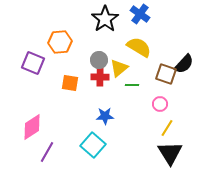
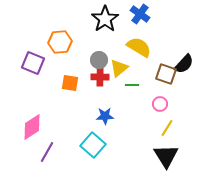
black triangle: moved 4 px left, 3 px down
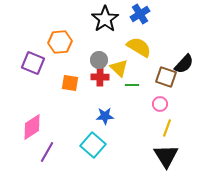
blue cross: rotated 24 degrees clockwise
yellow triangle: rotated 36 degrees counterclockwise
brown square: moved 3 px down
yellow line: rotated 12 degrees counterclockwise
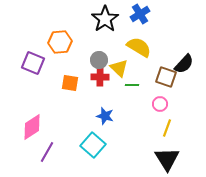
blue star: rotated 18 degrees clockwise
black triangle: moved 1 px right, 3 px down
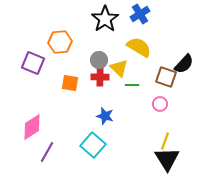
yellow line: moved 2 px left, 13 px down
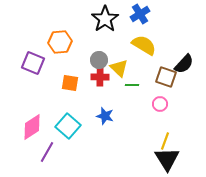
yellow semicircle: moved 5 px right, 2 px up
cyan square: moved 25 px left, 19 px up
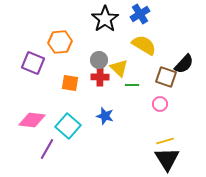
pink diamond: moved 7 px up; rotated 40 degrees clockwise
yellow line: rotated 54 degrees clockwise
purple line: moved 3 px up
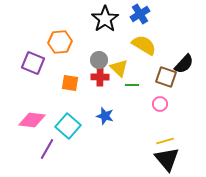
black triangle: rotated 8 degrees counterclockwise
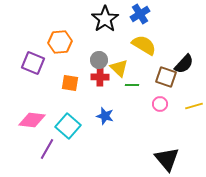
yellow line: moved 29 px right, 35 px up
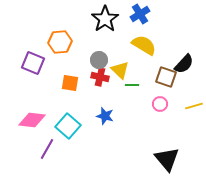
yellow triangle: moved 1 px right, 2 px down
red cross: rotated 12 degrees clockwise
